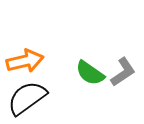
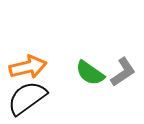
orange arrow: moved 3 px right, 6 px down
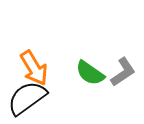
orange arrow: moved 6 px right, 1 px down; rotated 72 degrees clockwise
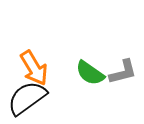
gray L-shape: rotated 20 degrees clockwise
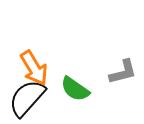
green semicircle: moved 15 px left, 16 px down
black semicircle: rotated 12 degrees counterclockwise
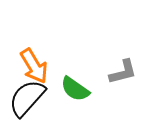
orange arrow: moved 2 px up
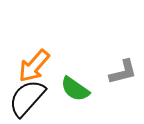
orange arrow: rotated 72 degrees clockwise
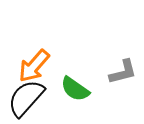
black semicircle: moved 1 px left
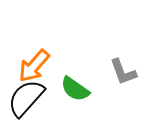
gray L-shape: rotated 84 degrees clockwise
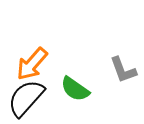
orange arrow: moved 2 px left, 2 px up
gray L-shape: moved 2 px up
